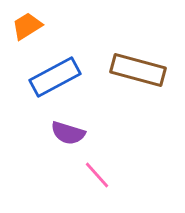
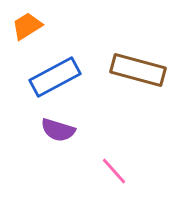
purple semicircle: moved 10 px left, 3 px up
pink line: moved 17 px right, 4 px up
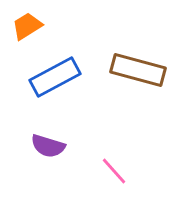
purple semicircle: moved 10 px left, 16 px down
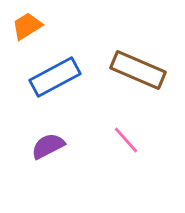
brown rectangle: rotated 8 degrees clockwise
purple semicircle: rotated 136 degrees clockwise
pink line: moved 12 px right, 31 px up
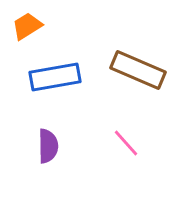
blue rectangle: rotated 18 degrees clockwise
pink line: moved 3 px down
purple semicircle: rotated 116 degrees clockwise
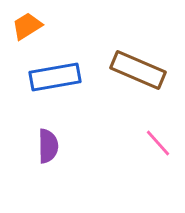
pink line: moved 32 px right
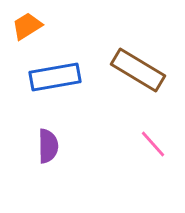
brown rectangle: rotated 8 degrees clockwise
pink line: moved 5 px left, 1 px down
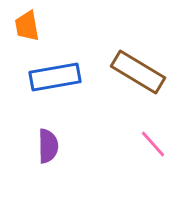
orange trapezoid: rotated 68 degrees counterclockwise
brown rectangle: moved 2 px down
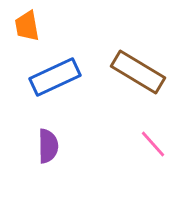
blue rectangle: rotated 15 degrees counterclockwise
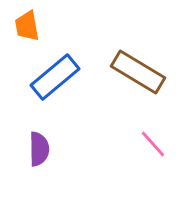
blue rectangle: rotated 15 degrees counterclockwise
purple semicircle: moved 9 px left, 3 px down
